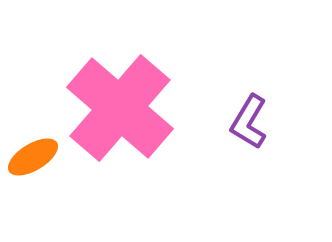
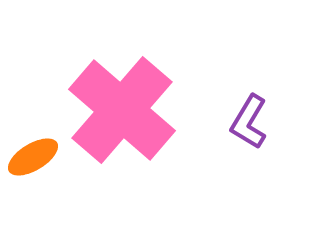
pink cross: moved 2 px right, 2 px down
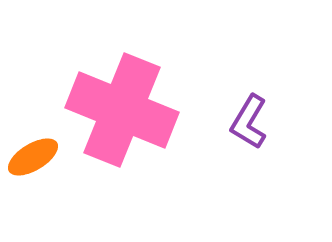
pink cross: rotated 19 degrees counterclockwise
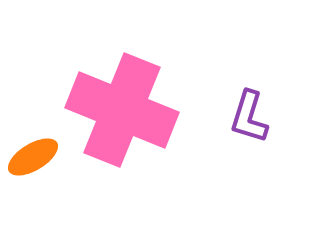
purple L-shape: moved 5 px up; rotated 14 degrees counterclockwise
